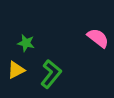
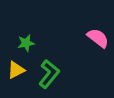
green star: rotated 24 degrees counterclockwise
green L-shape: moved 2 px left
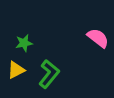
green star: moved 2 px left
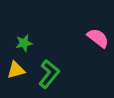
yellow triangle: rotated 12 degrees clockwise
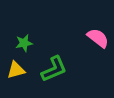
green L-shape: moved 5 px right, 5 px up; rotated 28 degrees clockwise
